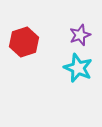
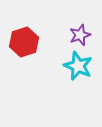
cyan star: moved 2 px up
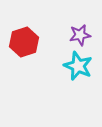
purple star: rotated 10 degrees clockwise
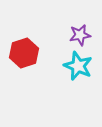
red hexagon: moved 11 px down
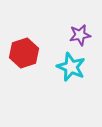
cyan star: moved 7 px left, 1 px down
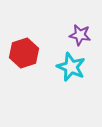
purple star: rotated 20 degrees clockwise
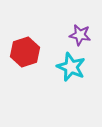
red hexagon: moved 1 px right, 1 px up
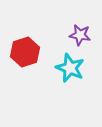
cyan star: moved 1 px left, 1 px down
